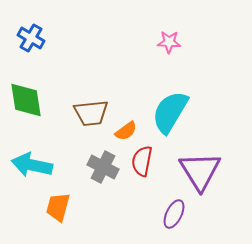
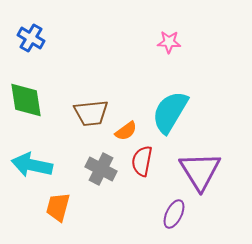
gray cross: moved 2 px left, 2 px down
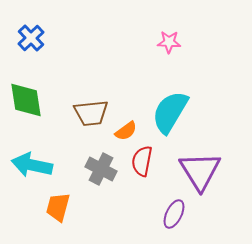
blue cross: rotated 16 degrees clockwise
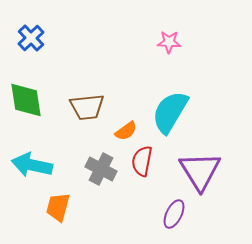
brown trapezoid: moved 4 px left, 6 px up
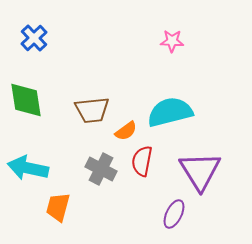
blue cross: moved 3 px right
pink star: moved 3 px right, 1 px up
brown trapezoid: moved 5 px right, 3 px down
cyan semicircle: rotated 45 degrees clockwise
cyan arrow: moved 4 px left, 3 px down
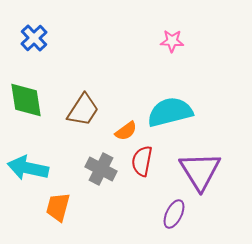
brown trapezoid: moved 9 px left; rotated 51 degrees counterclockwise
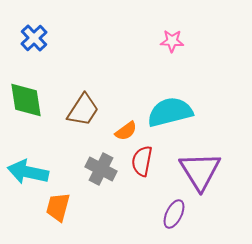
cyan arrow: moved 4 px down
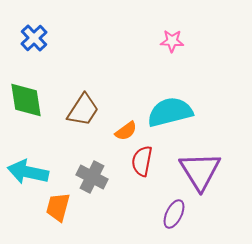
gray cross: moved 9 px left, 8 px down
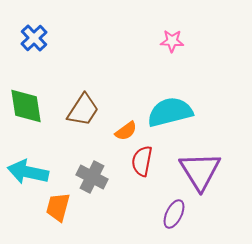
green diamond: moved 6 px down
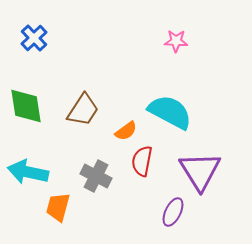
pink star: moved 4 px right
cyan semicircle: rotated 42 degrees clockwise
gray cross: moved 4 px right, 1 px up
purple ellipse: moved 1 px left, 2 px up
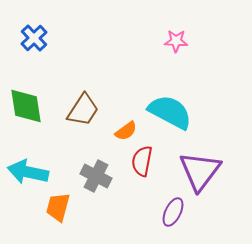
purple triangle: rotated 9 degrees clockwise
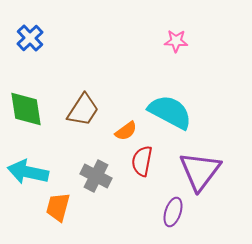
blue cross: moved 4 px left
green diamond: moved 3 px down
purple ellipse: rotated 8 degrees counterclockwise
